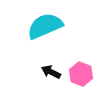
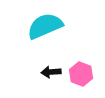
black arrow: rotated 30 degrees counterclockwise
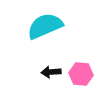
pink hexagon: rotated 15 degrees counterclockwise
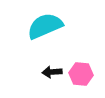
black arrow: moved 1 px right
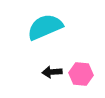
cyan semicircle: moved 1 px down
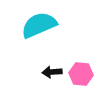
cyan semicircle: moved 6 px left, 2 px up
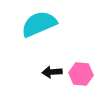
cyan semicircle: moved 1 px up
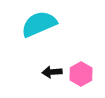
pink hexagon: rotated 25 degrees clockwise
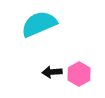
pink hexagon: moved 2 px left
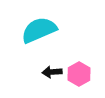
cyan semicircle: moved 6 px down
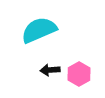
black arrow: moved 2 px left, 2 px up
